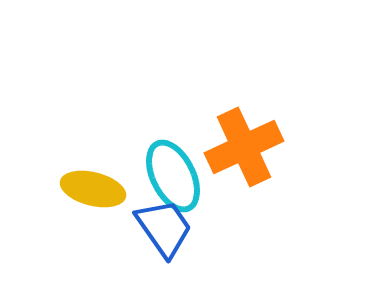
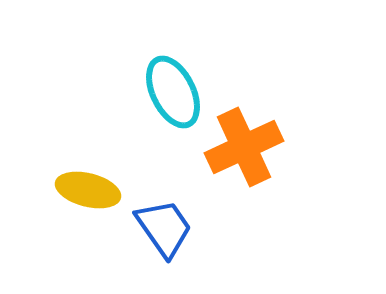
cyan ellipse: moved 84 px up
yellow ellipse: moved 5 px left, 1 px down
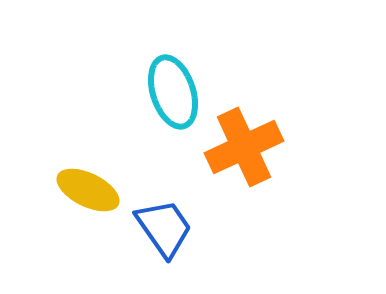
cyan ellipse: rotated 8 degrees clockwise
yellow ellipse: rotated 12 degrees clockwise
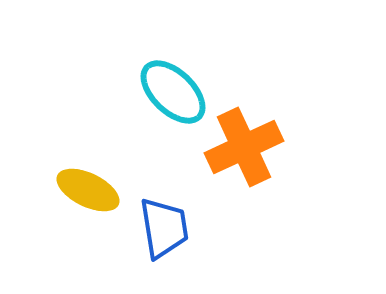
cyan ellipse: rotated 28 degrees counterclockwise
blue trapezoid: rotated 26 degrees clockwise
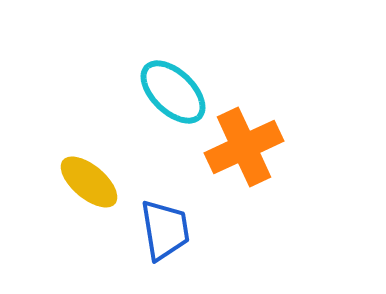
yellow ellipse: moved 1 px right, 8 px up; rotated 14 degrees clockwise
blue trapezoid: moved 1 px right, 2 px down
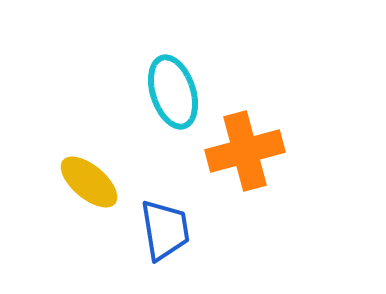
cyan ellipse: rotated 28 degrees clockwise
orange cross: moved 1 px right, 4 px down; rotated 10 degrees clockwise
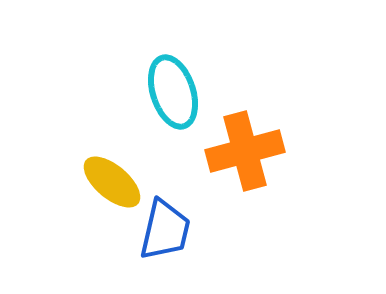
yellow ellipse: moved 23 px right
blue trapezoid: rotated 22 degrees clockwise
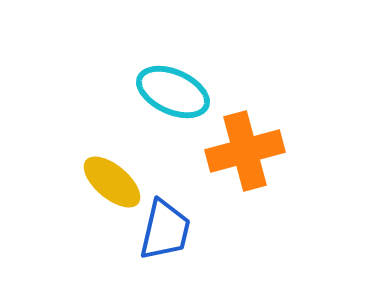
cyan ellipse: rotated 48 degrees counterclockwise
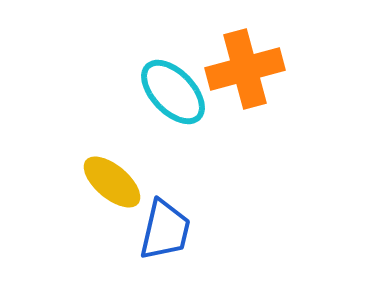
cyan ellipse: rotated 22 degrees clockwise
orange cross: moved 82 px up
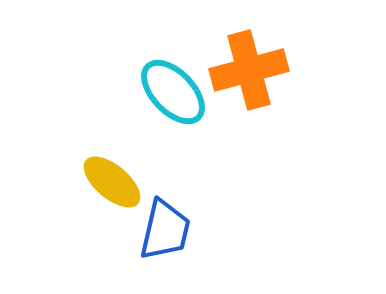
orange cross: moved 4 px right, 1 px down
